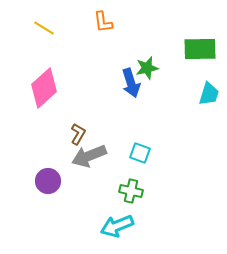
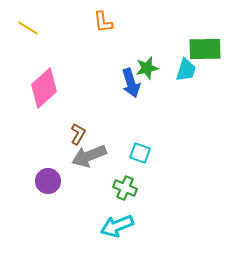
yellow line: moved 16 px left
green rectangle: moved 5 px right
cyan trapezoid: moved 23 px left, 24 px up
green cross: moved 6 px left, 3 px up; rotated 10 degrees clockwise
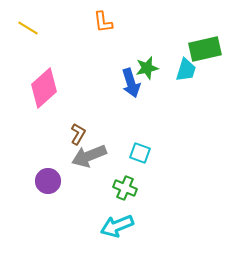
green rectangle: rotated 12 degrees counterclockwise
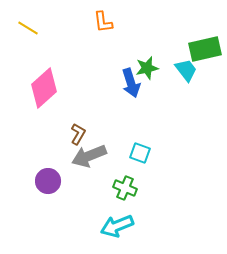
cyan trapezoid: rotated 55 degrees counterclockwise
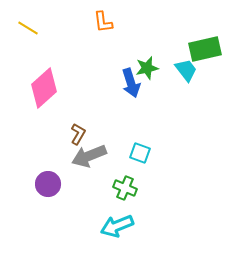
purple circle: moved 3 px down
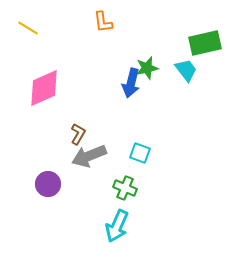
green rectangle: moved 6 px up
blue arrow: rotated 32 degrees clockwise
pink diamond: rotated 18 degrees clockwise
cyan arrow: rotated 44 degrees counterclockwise
